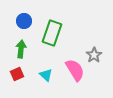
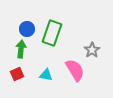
blue circle: moved 3 px right, 8 px down
gray star: moved 2 px left, 5 px up
cyan triangle: rotated 32 degrees counterclockwise
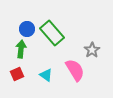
green rectangle: rotated 60 degrees counterclockwise
cyan triangle: rotated 24 degrees clockwise
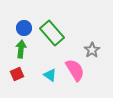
blue circle: moved 3 px left, 1 px up
cyan triangle: moved 4 px right
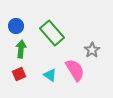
blue circle: moved 8 px left, 2 px up
red square: moved 2 px right
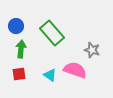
gray star: rotated 21 degrees counterclockwise
pink semicircle: rotated 40 degrees counterclockwise
red square: rotated 16 degrees clockwise
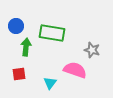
green rectangle: rotated 40 degrees counterclockwise
green arrow: moved 5 px right, 2 px up
cyan triangle: moved 8 px down; rotated 32 degrees clockwise
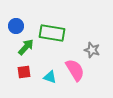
green arrow: rotated 36 degrees clockwise
pink semicircle: rotated 40 degrees clockwise
red square: moved 5 px right, 2 px up
cyan triangle: moved 6 px up; rotated 48 degrees counterclockwise
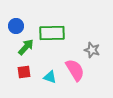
green rectangle: rotated 10 degrees counterclockwise
